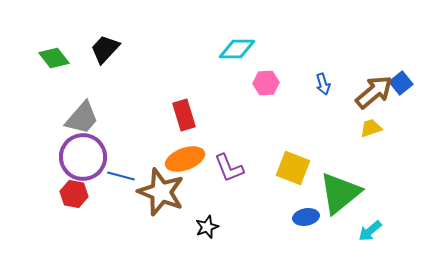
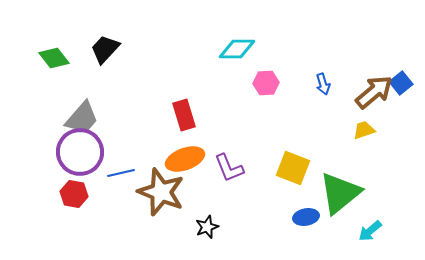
yellow trapezoid: moved 7 px left, 2 px down
purple circle: moved 3 px left, 5 px up
blue line: moved 3 px up; rotated 28 degrees counterclockwise
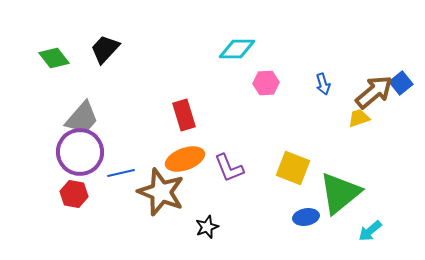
yellow trapezoid: moved 5 px left, 12 px up
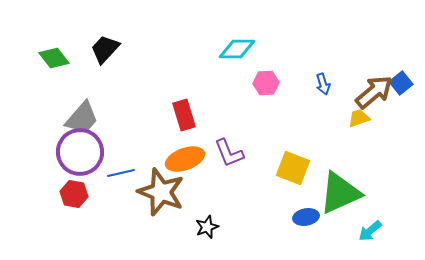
purple L-shape: moved 15 px up
green triangle: rotated 15 degrees clockwise
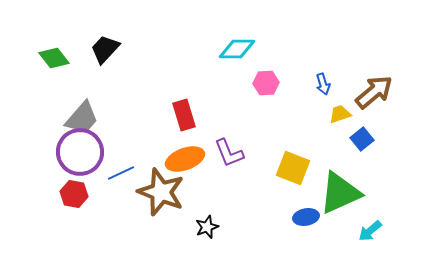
blue square: moved 39 px left, 56 px down
yellow trapezoid: moved 19 px left, 4 px up
blue line: rotated 12 degrees counterclockwise
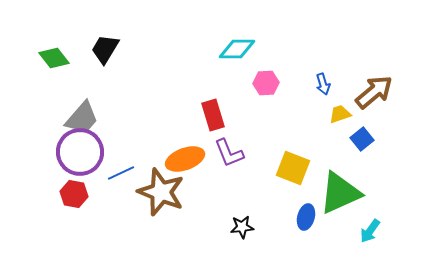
black trapezoid: rotated 12 degrees counterclockwise
red rectangle: moved 29 px right
blue ellipse: rotated 65 degrees counterclockwise
black star: moved 35 px right; rotated 15 degrees clockwise
cyan arrow: rotated 15 degrees counterclockwise
